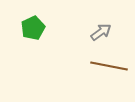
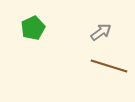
brown line: rotated 6 degrees clockwise
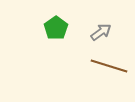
green pentagon: moved 23 px right; rotated 10 degrees counterclockwise
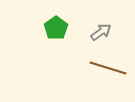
brown line: moved 1 px left, 2 px down
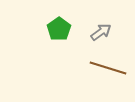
green pentagon: moved 3 px right, 1 px down
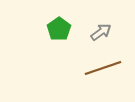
brown line: moved 5 px left; rotated 36 degrees counterclockwise
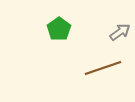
gray arrow: moved 19 px right
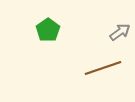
green pentagon: moved 11 px left, 1 px down
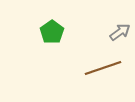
green pentagon: moved 4 px right, 2 px down
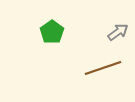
gray arrow: moved 2 px left
